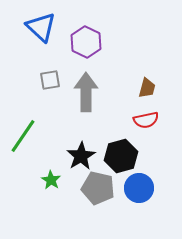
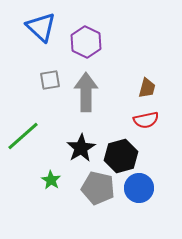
green line: rotated 15 degrees clockwise
black star: moved 8 px up
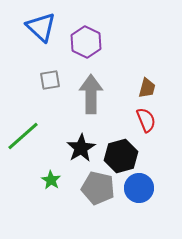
gray arrow: moved 5 px right, 2 px down
red semicircle: rotated 100 degrees counterclockwise
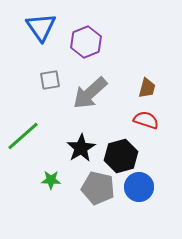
blue triangle: rotated 12 degrees clockwise
purple hexagon: rotated 12 degrees clockwise
gray arrow: moved 1 px left, 1 px up; rotated 132 degrees counterclockwise
red semicircle: rotated 50 degrees counterclockwise
green star: rotated 30 degrees counterclockwise
blue circle: moved 1 px up
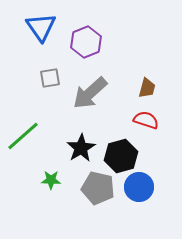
gray square: moved 2 px up
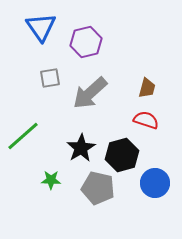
purple hexagon: rotated 8 degrees clockwise
black hexagon: moved 1 px right, 1 px up
blue circle: moved 16 px right, 4 px up
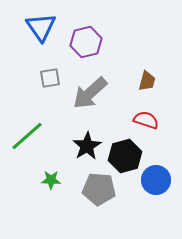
brown trapezoid: moved 7 px up
green line: moved 4 px right
black star: moved 6 px right, 2 px up
black hexagon: moved 3 px right, 1 px down
blue circle: moved 1 px right, 3 px up
gray pentagon: moved 1 px right, 1 px down; rotated 8 degrees counterclockwise
